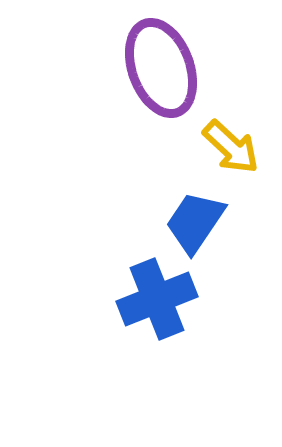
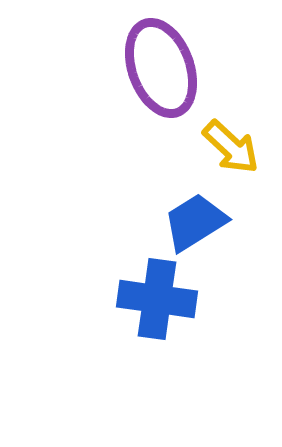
blue trapezoid: rotated 24 degrees clockwise
blue cross: rotated 30 degrees clockwise
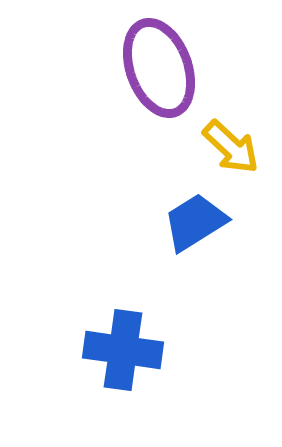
purple ellipse: moved 2 px left
blue cross: moved 34 px left, 51 px down
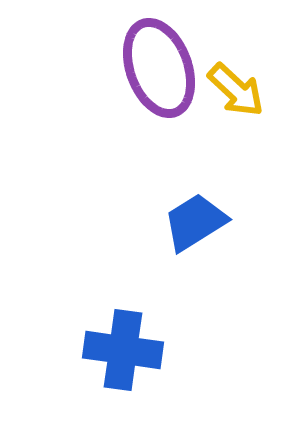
yellow arrow: moved 5 px right, 57 px up
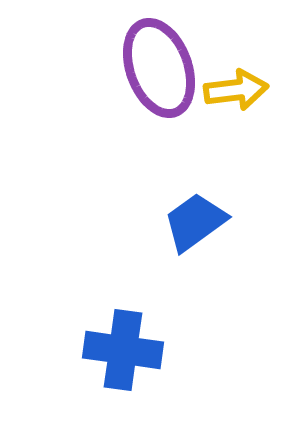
yellow arrow: rotated 50 degrees counterclockwise
blue trapezoid: rotated 4 degrees counterclockwise
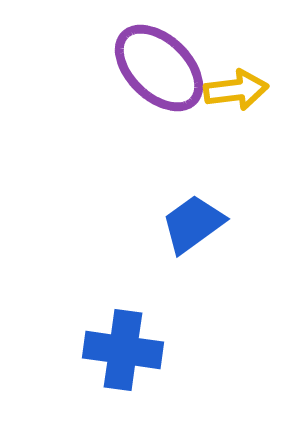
purple ellipse: rotated 26 degrees counterclockwise
blue trapezoid: moved 2 px left, 2 px down
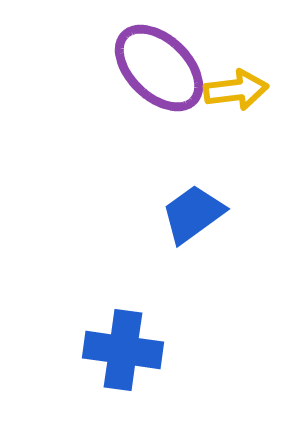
blue trapezoid: moved 10 px up
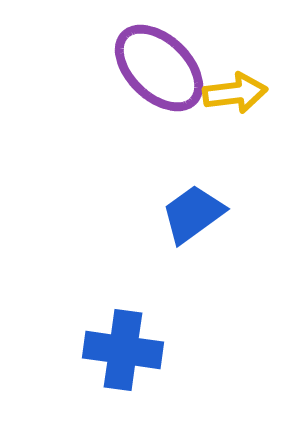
yellow arrow: moved 1 px left, 3 px down
